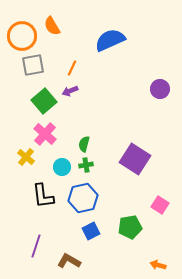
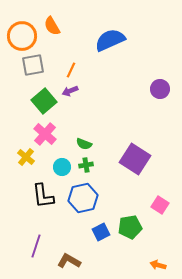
orange line: moved 1 px left, 2 px down
green semicircle: rotated 84 degrees counterclockwise
blue square: moved 10 px right, 1 px down
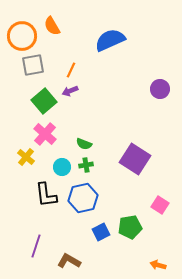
black L-shape: moved 3 px right, 1 px up
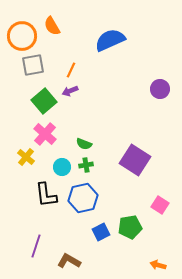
purple square: moved 1 px down
